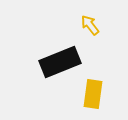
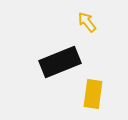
yellow arrow: moved 3 px left, 3 px up
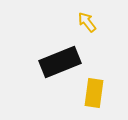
yellow rectangle: moved 1 px right, 1 px up
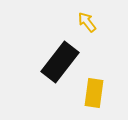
black rectangle: rotated 30 degrees counterclockwise
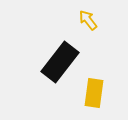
yellow arrow: moved 1 px right, 2 px up
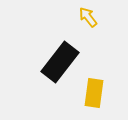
yellow arrow: moved 3 px up
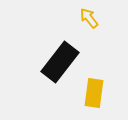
yellow arrow: moved 1 px right, 1 px down
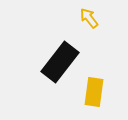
yellow rectangle: moved 1 px up
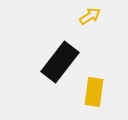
yellow arrow: moved 1 px right, 2 px up; rotated 95 degrees clockwise
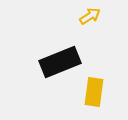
black rectangle: rotated 30 degrees clockwise
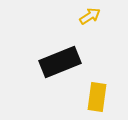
yellow rectangle: moved 3 px right, 5 px down
